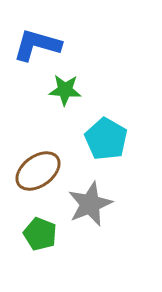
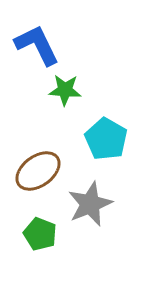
blue L-shape: rotated 48 degrees clockwise
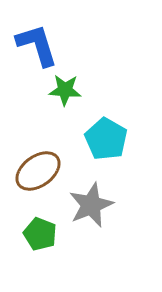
blue L-shape: rotated 9 degrees clockwise
gray star: moved 1 px right, 1 px down
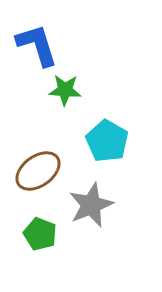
cyan pentagon: moved 1 px right, 2 px down
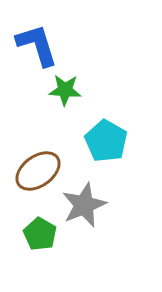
cyan pentagon: moved 1 px left
gray star: moved 7 px left
green pentagon: rotated 8 degrees clockwise
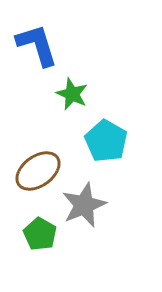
green star: moved 7 px right, 4 px down; rotated 20 degrees clockwise
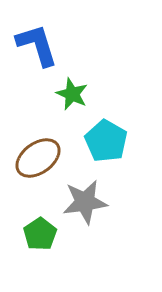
brown ellipse: moved 13 px up
gray star: moved 1 px right, 3 px up; rotated 15 degrees clockwise
green pentagon: rotated 8 degrees clockwise
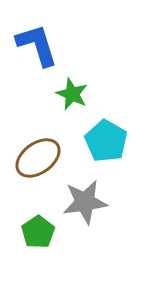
green pentagon: moved 2 px left, 2 px up
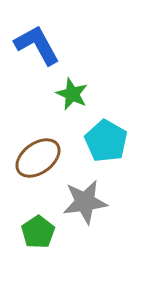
blue L-shape: rotated 12 degrees counterclockwise
